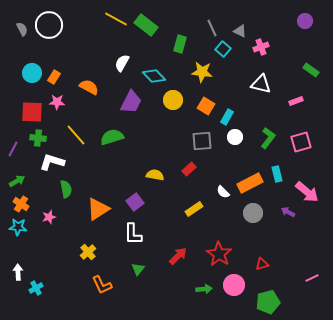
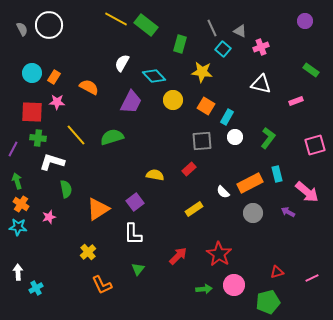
pink square at (301, 142): moved 14 px right, 3 px down
green arrow at (17, 181): rotated 77 degrees counterclockwise
red triangle at (262, 264): moved 15 px right, 8 px down
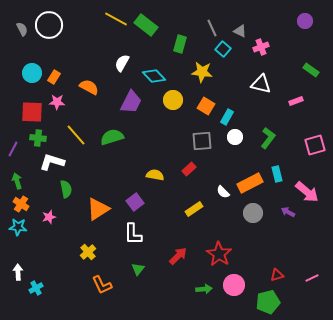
red triangle at (277, 272): moved 3 px down
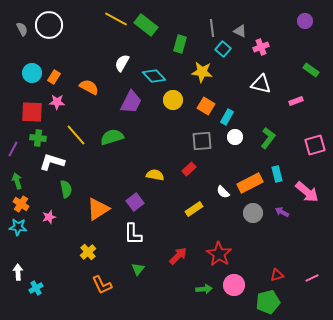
gray line at (212, 28): rotated 18 degrees clockwise
purple arrow at (288, 212): moved 6 px left
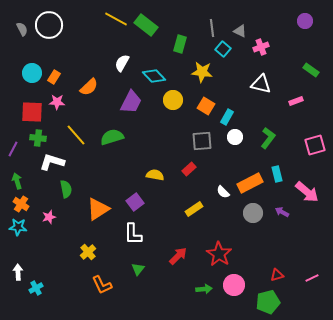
orange semicircle at (89, 87): rotated 108 degrees clockwise
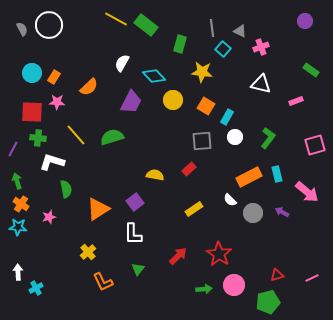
orange rectangle at (250, 183): moved 1 px left, 6 px up
white semicircle at (223, 192): moved 7 px right, 8 px down
orange L-shape at (102, 285): moved 1 px right, 3 px up
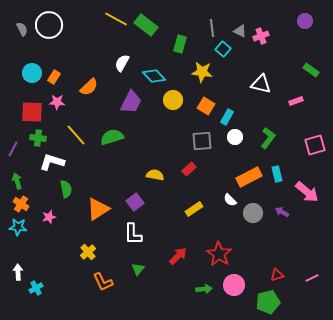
pink cross at (261, 47): moved 11 px up
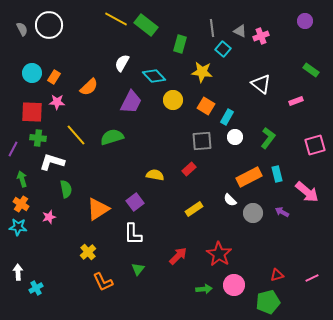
white triangle at (261, 84): rotated 25 degrees clockwise
green arrow at (17, 181): moved 5 px right, 2 px up
